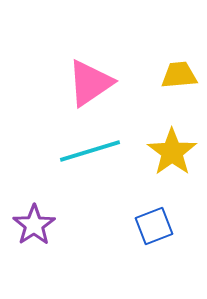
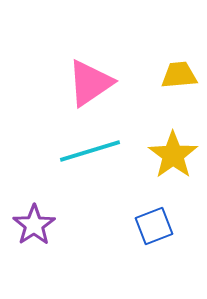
yellow star: moved 1 px right, 3 px down
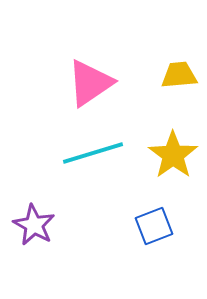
cyan line: moved 3 px right, 2 px down
purple star: rotated 9 degrees counterclockwise
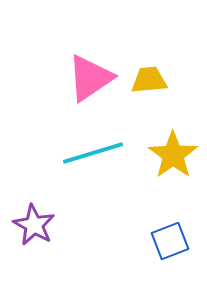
yellow trapezoid: moved 30 px left, 5 px down
pink triangle: moved 5 px up
blue square: moved 16 px right, 15 px down
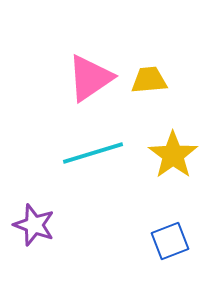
purple star: rotated 9 degrees counterclockwise
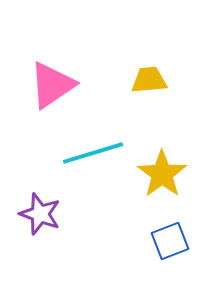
pink triangle: moved 38 px left, 7 px down
yellow star: moved 11 px left, 19 px down
purple star: moved 6 px right, 11 px up
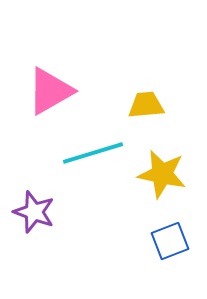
yellow trapezoid: moved 3 px left, 25 px down
pink triangle: moved 2 px left, 6 px down; rotated 4 degrees clockwise
yellow star: rotated 24 degrees counterclockwise
purple star: moved 6 px left, 2 px up
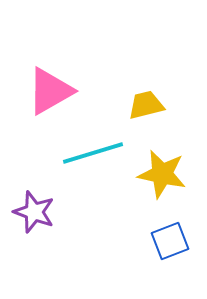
yellow trapezoid: rotated 9 degrees counterclockwise
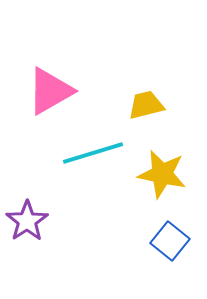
purple star: moved 7 px left, 9 px down; rotated 18 degrees clockwise
blue square: rotated 30 degrees counterclockwise
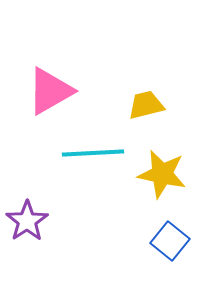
cyan line: rotated 14 degrees clockwise
